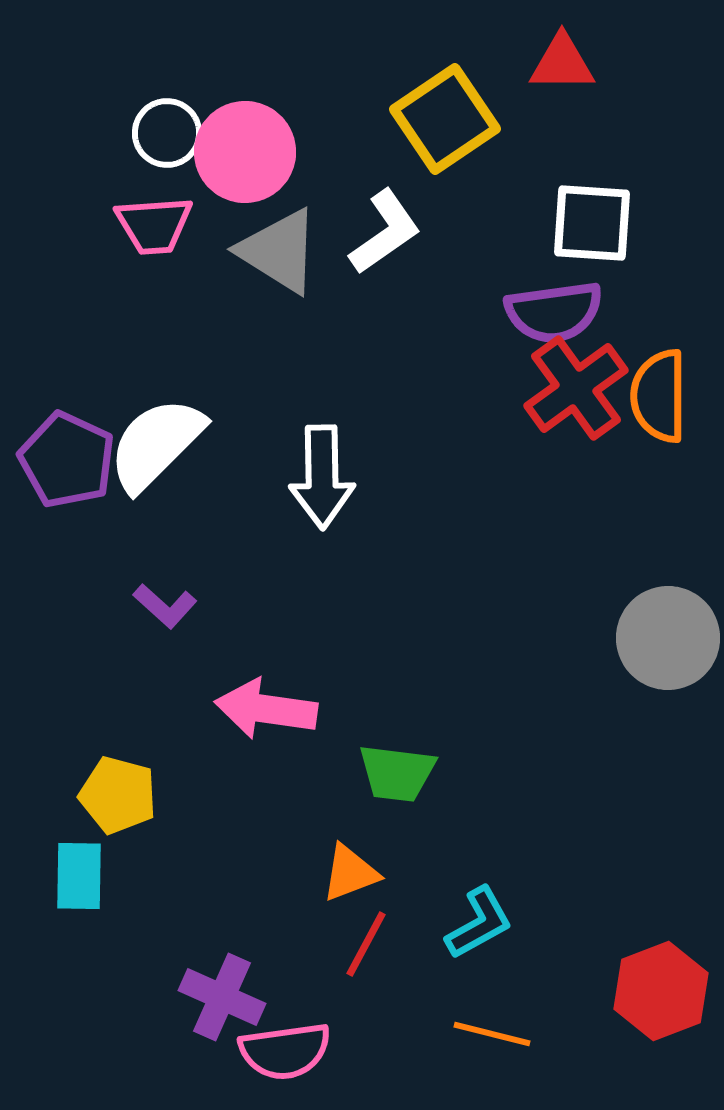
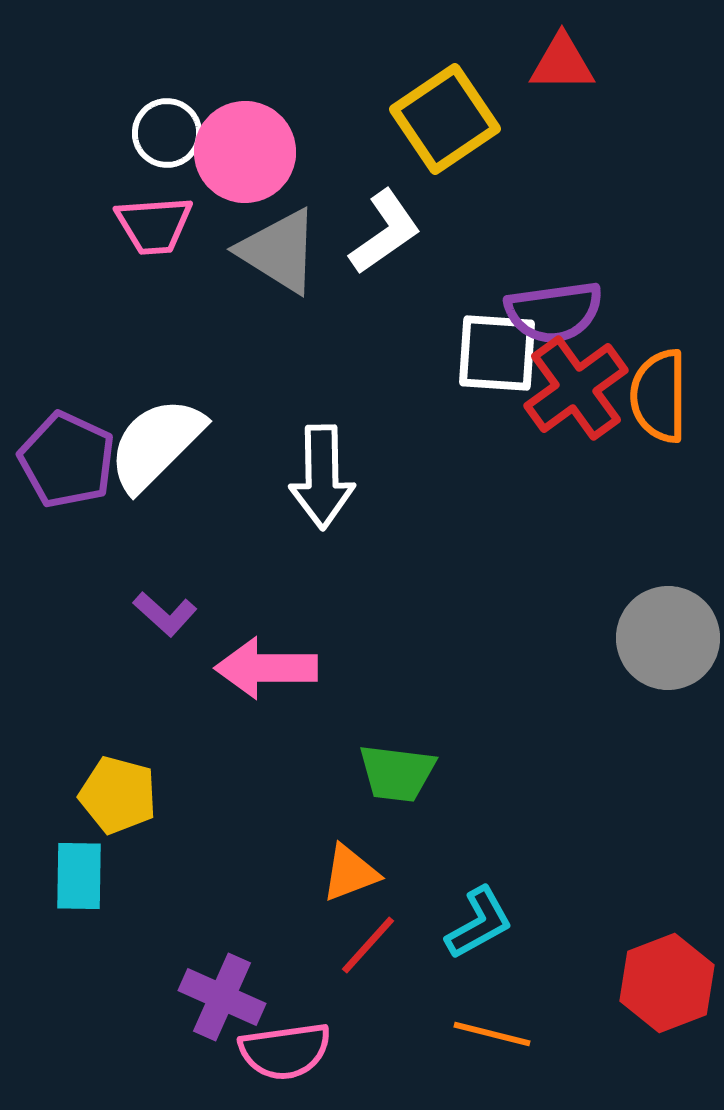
white square: moved 95 px left, 130 px down
purple L-shape: moved 8 px down
pink arrow: moved 41 px up; rotated 8 degrees counterclockwise
red line: moved 2 px right, 1 px down; rotated 14 degrees clockwise
red hexagon: moved 6 px right, 8 px up
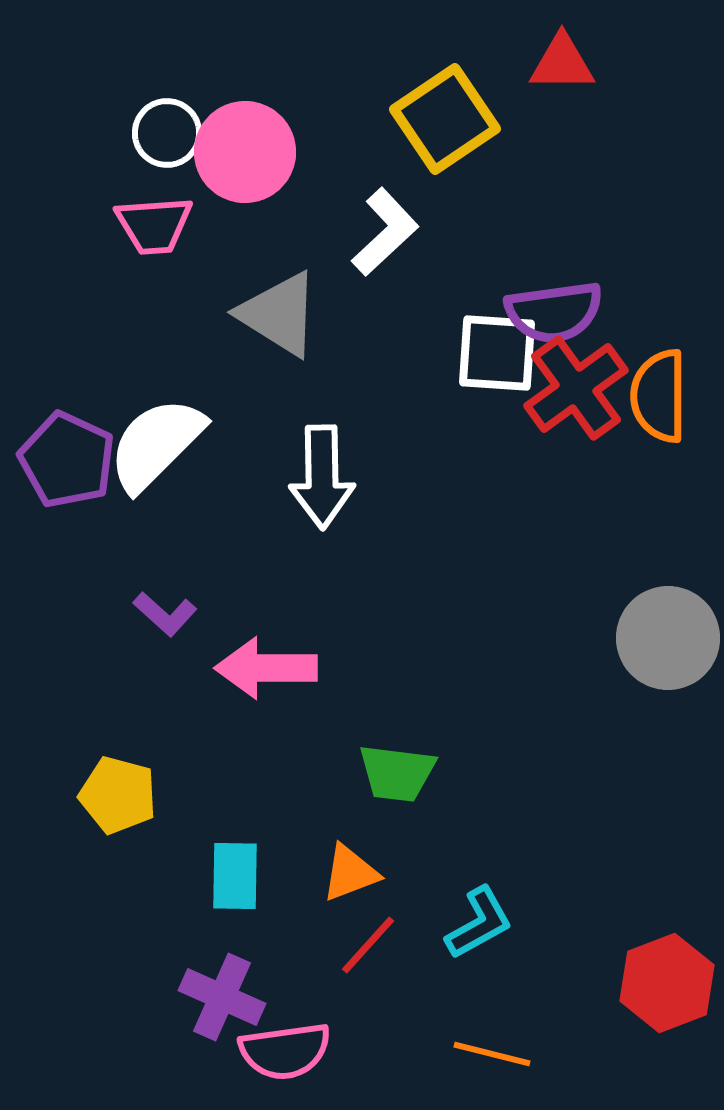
white L-shape: rotated 8 degrees counterclockwise
gray triangle: moved 63 px down
cyan rectangle: moved 156 px right
orange line: moved 20 px down
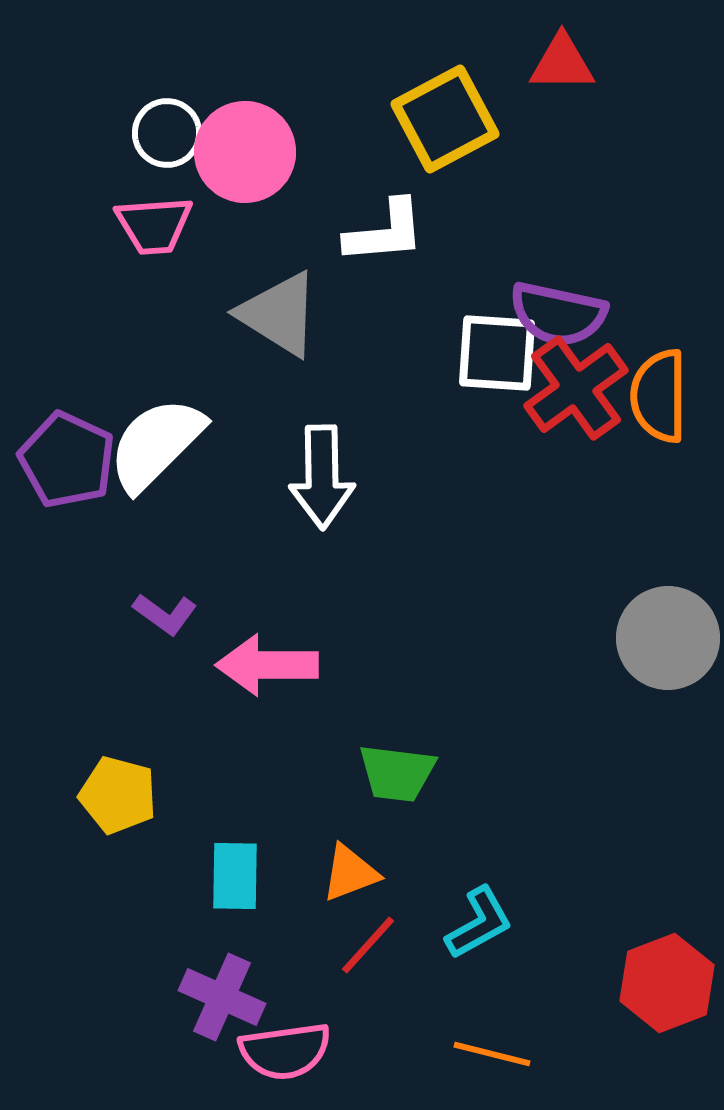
yellow square: rotated 6 degrees clockwise
white L-shape: rotated 38 degrees clockwise
purple semicircle: moved 4 px right, 2 px down; rotated 20 degrees clockwise
purple L-shape: rotated 6 degrees counterclockwise
pink arrow: moved 1 px right, 3 px up
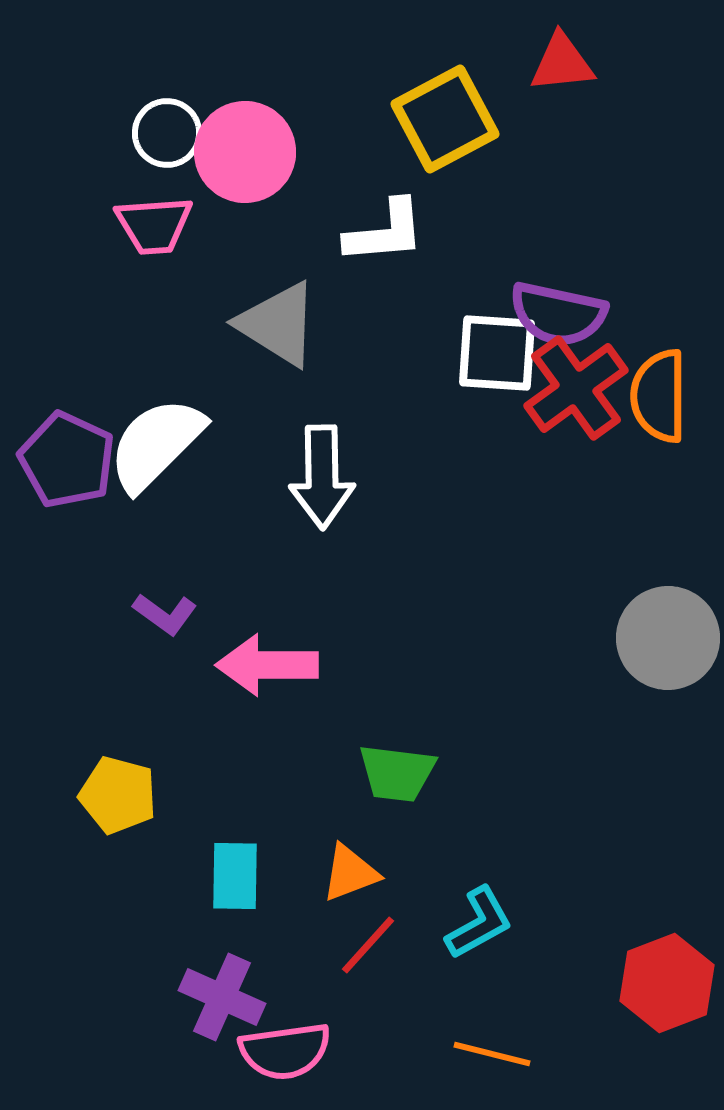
red triangle: rotated 6 degrees counterclockwise
gray triangle: moved 1 px left, 10 px down
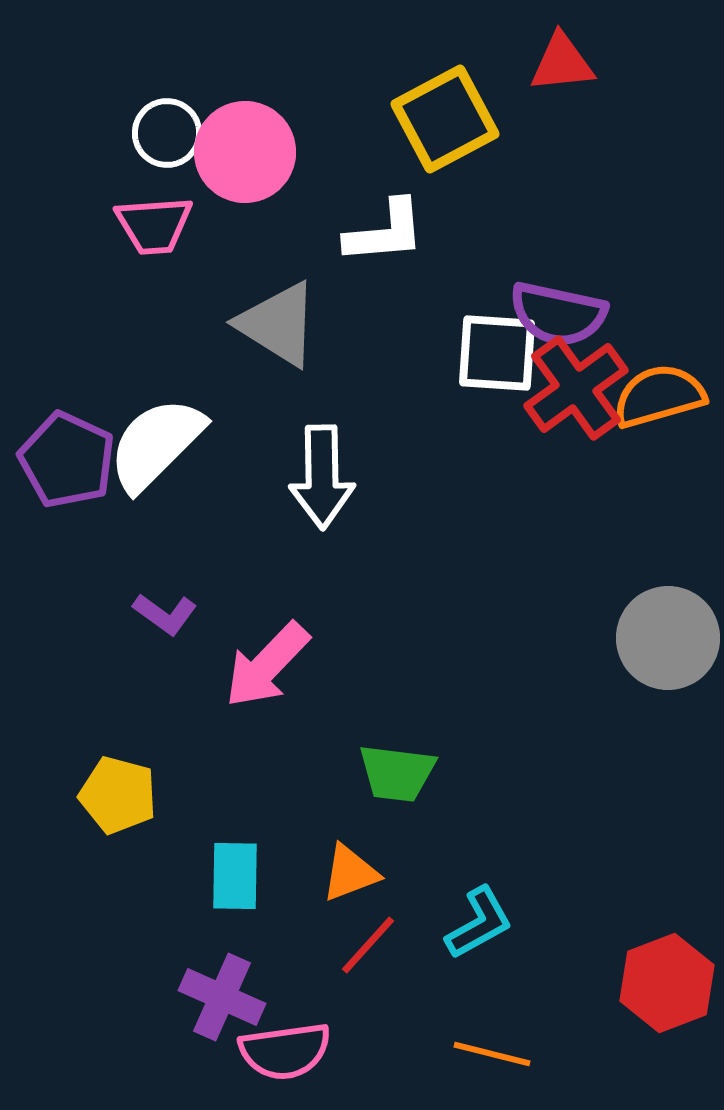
orange semicircle: rotated 74 degrees clockwise
pink arrow: rotated 46 degrees counterclockwise
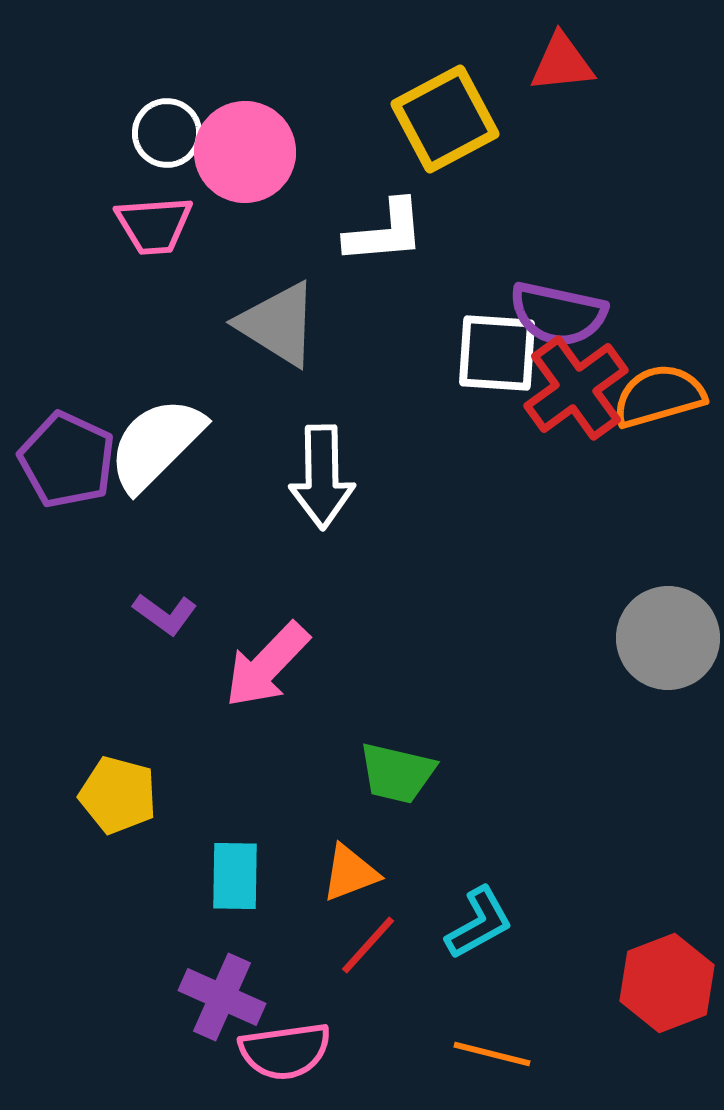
green trapezoid: rotated 6 degrees clockwise
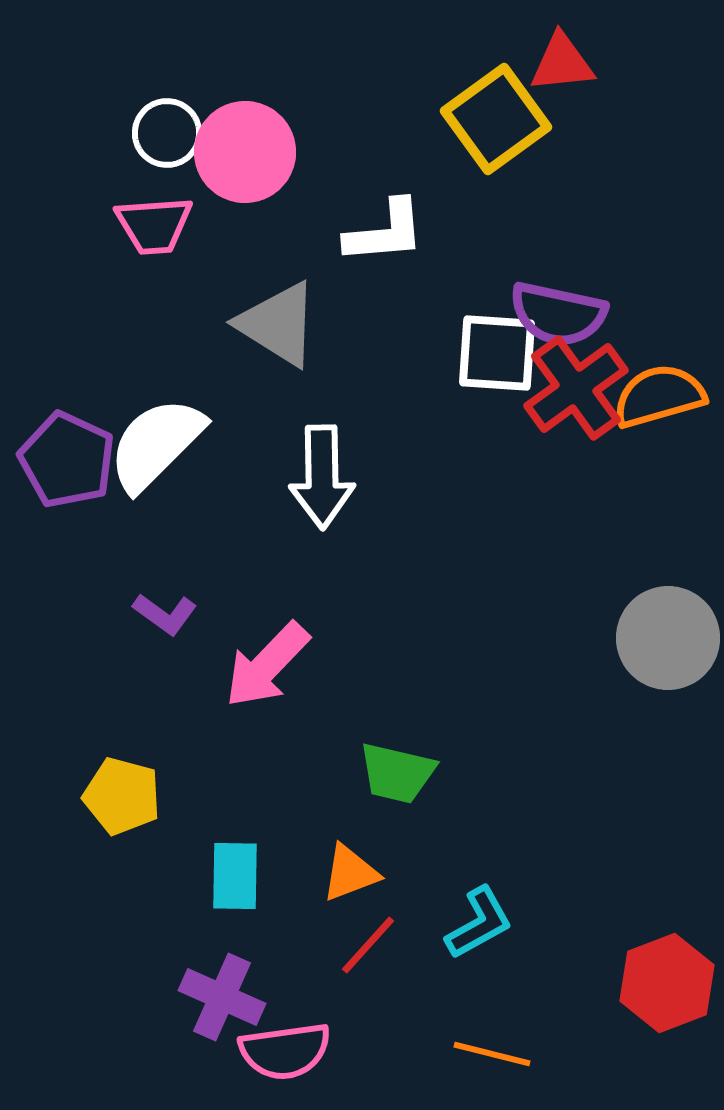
yellow square: moved 51 px right; rotated 8 degrees counterclockwise
yellow pentagon: moved 4 px right, 1 px down
